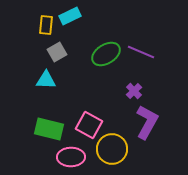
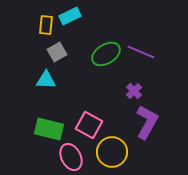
yellow circle: moved 3 px down
pink ellipse: rotated 64 degrees clockwise
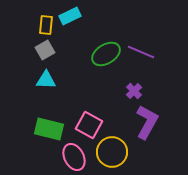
gray square: moved 12 px left, 2 px up
pink ellipse: moved 3 px right
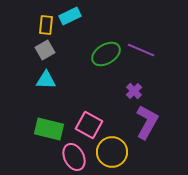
purple line: moved 2 px up
